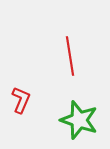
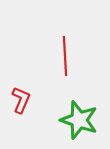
red line: moved 5 px left; rotated 6 degrees clockwise
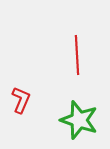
red line: moved 12 px right, 1 px up
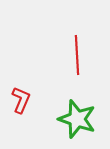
green star: moved 2 px left, 1 px up
